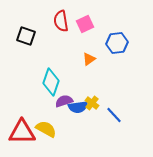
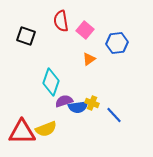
pink square: moved 6 px down; rotated 24 degrees counterclockwise
yellow cross: rotated 16 degrees counterclockwise
yellow semicircle: rotated 130 degrees clockwise
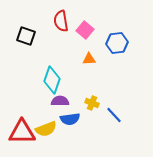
orange triangle: rotated 32 degrees clockwise
cyan diamond: moved 1 px right, 2 px up
purple semicircle: moved 4 px left; rotated 18 degrees clockwise
blue semicircle: moved 8 px left, 12 px down
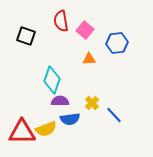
yellow cross: rotated 24 degrees clockwise
